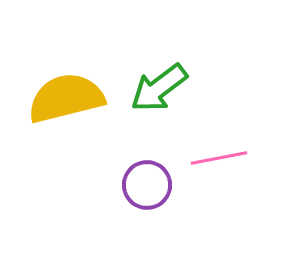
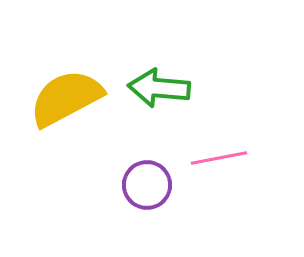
green arrow: rotated 42 degrees clockwise
yellow semicircle: rotated 14 degrees counterclockwise
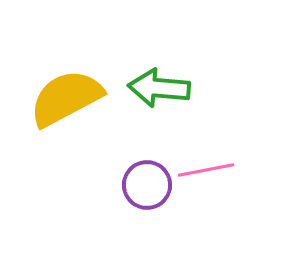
pink line: moved 13 px left, 12 px down
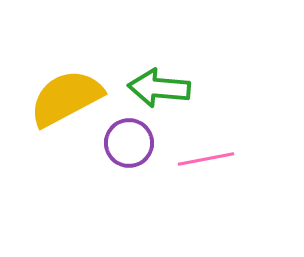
pink line: moved 11 px up
purple circle: moved 18 px left, 42 px up
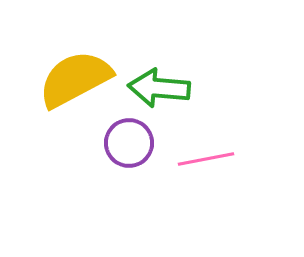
yellow semicircle: moved 9 px right, 19 px up
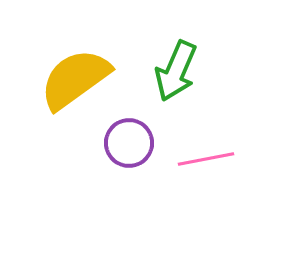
yellow semicircle: rotated 8 degrees counterclockwise
green arrow: moved 17 px right, 17 px up; rotated 72 degrees counterclockwise
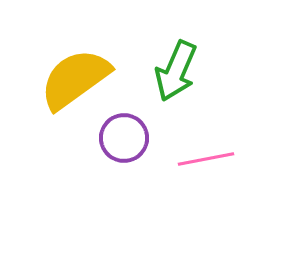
purple circle: moved 5 px left, 5 px up
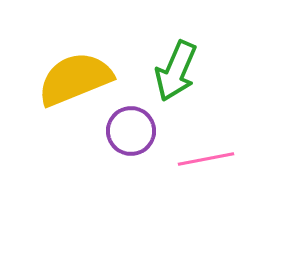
yellow semicircle: rotated 14 degrees clockwise
purple circle: moved 7 px right, 7 px up
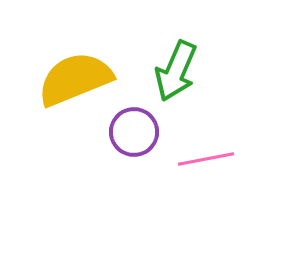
purple circle: moved 3 px right, 1 px down
